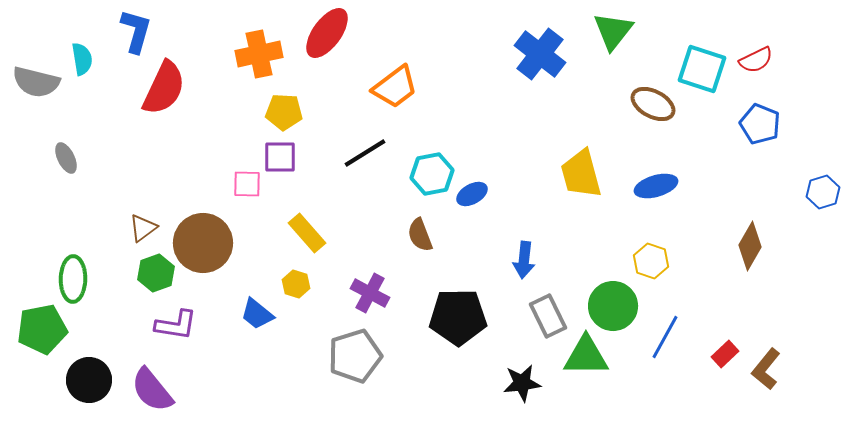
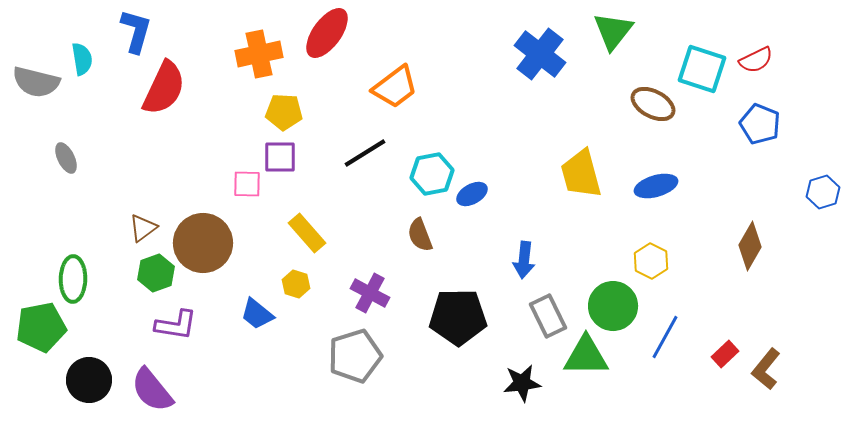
yellow hexagon at (651, 261): rotated 8 degrees clockwise
green pentagon at (42, 329): moved 1 px left, 2 px up
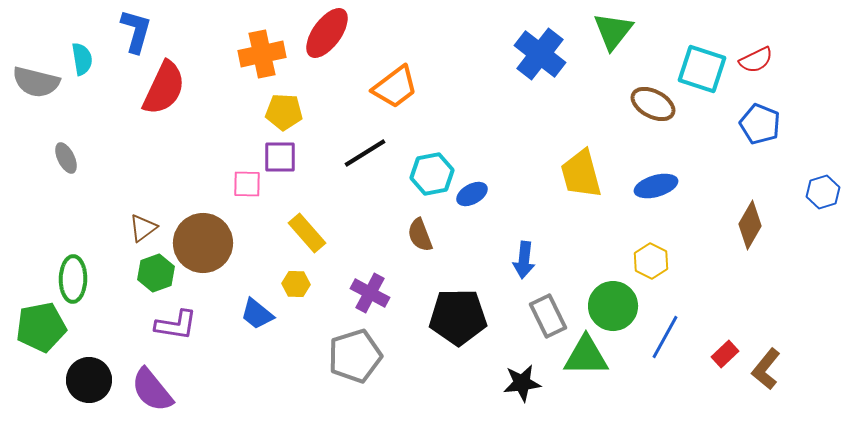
orange cross at (259, 54): moved 3 px right
brown diamond at (750, 246): moved 21 px up
yellow hexagon at (296, 284): rotated 16 degrees counterclockwise
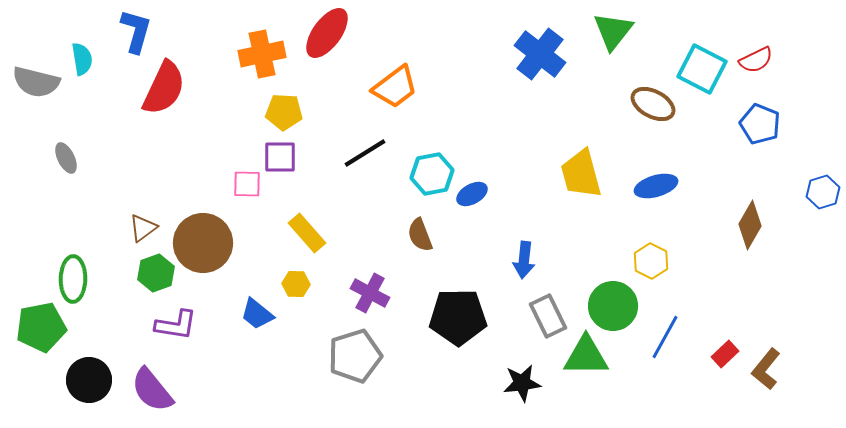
cyan square at (702, 69): rotated 9 degrees clockwise
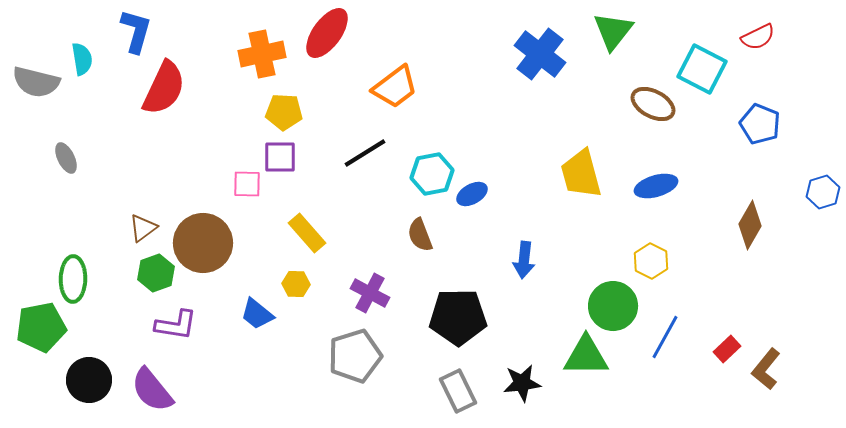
red semicircle at (756, 60): moved 2 px right, 23 px up
gray rectangle at (548, 316): moved 90 px left, 75 px down
red rectangle at (725, 354): moved 2 px right, 5 px up
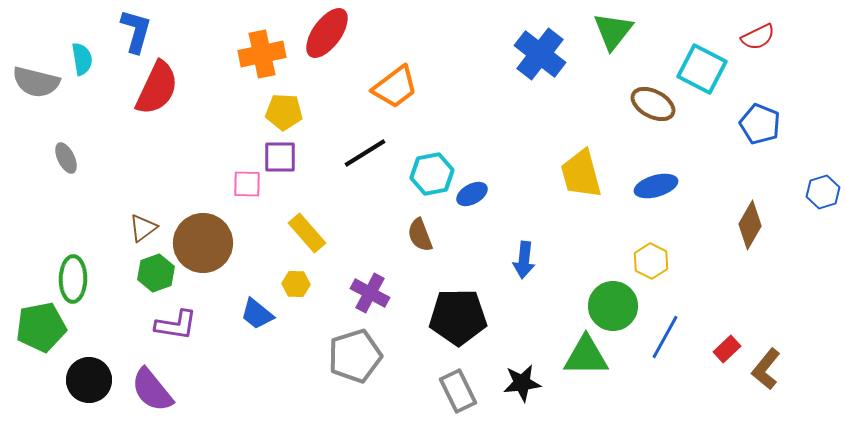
red semicircle at (164, 88): moved 7 px left
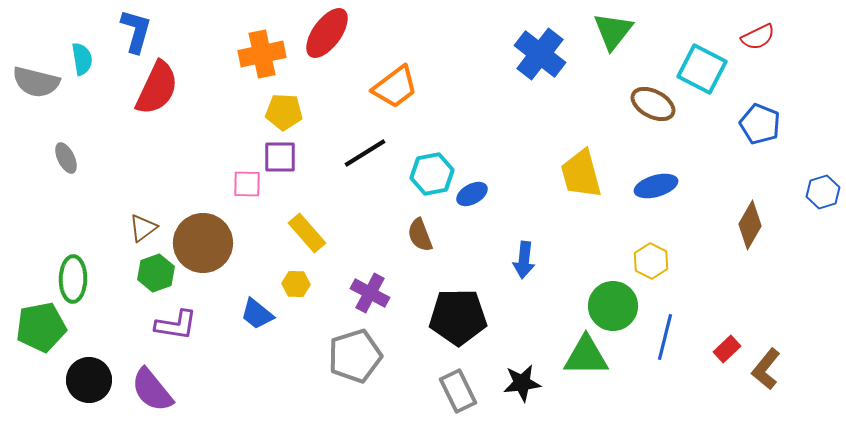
blue line at (665, 337): rotated 15 degrees counterclockwise
